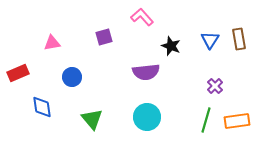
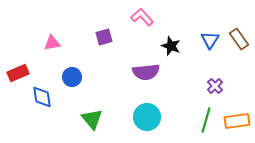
brown rectangle: rotated 25 degrees counterclockwise
blue diamond: moved 10 px up
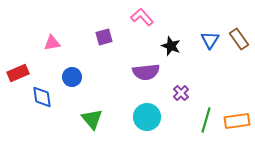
purple cross: moved 34 px left, 7 px down
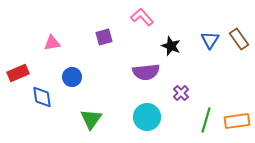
green triangle: moved 1 px left; rotated 15 degrees clockwise
